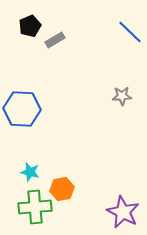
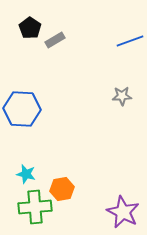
black pentagon: moved 2 px down; rotated 15 degrees counterclockwise
blue line: moved 9 px down; rotated 64 degrees counterclockwise
cyan star: moved 4 px left, 2 px down
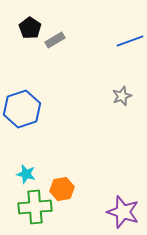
gray star: rotated 18 degrees counterclockwise
blue hexagon: rotated 21 degrees counterclockwise
purple star: rotated 8 degrees counterclockwise
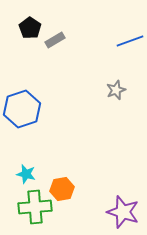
gray star: moved 6 px left, 6 px up
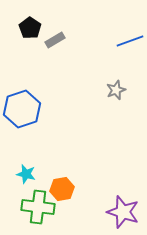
green cross: moved 3 px right; rotated 12 degrees clockwise
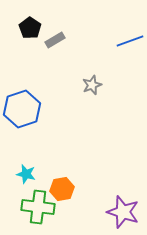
gray star: moved 24 px left, 5 px up
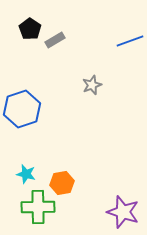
black pentagon: moved 1 px down
orange hexagon: moved 6 px up
green cross: rotated 8 degrees counterclockwise
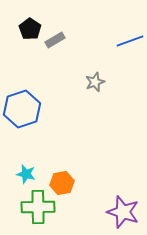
gray star: moved 3 px right, 3 px up
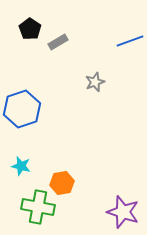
gray rectangle: moved 3 px right, 2 px down
cyan star: moved 5 px left, 8 px up
green cross: rotated 12 degrees clockwise
